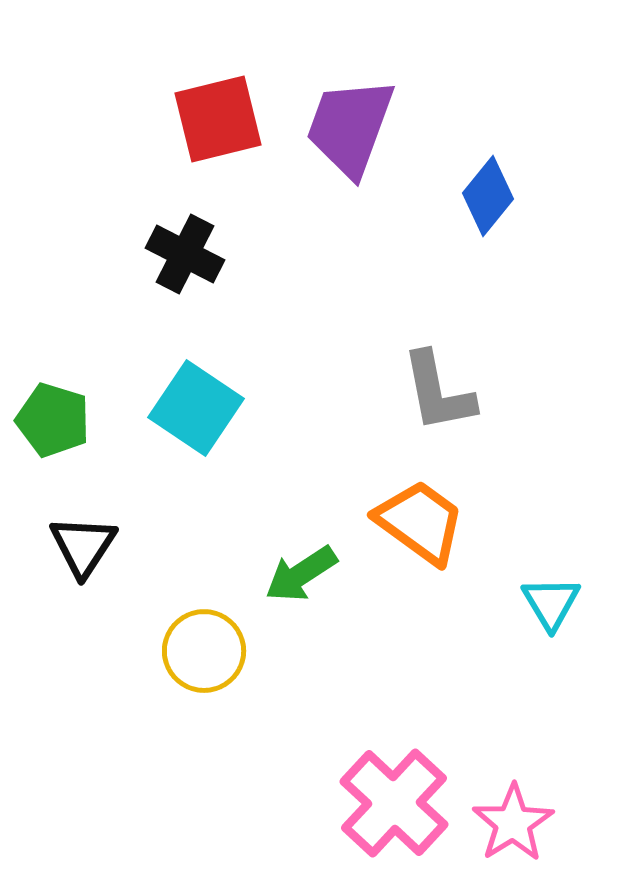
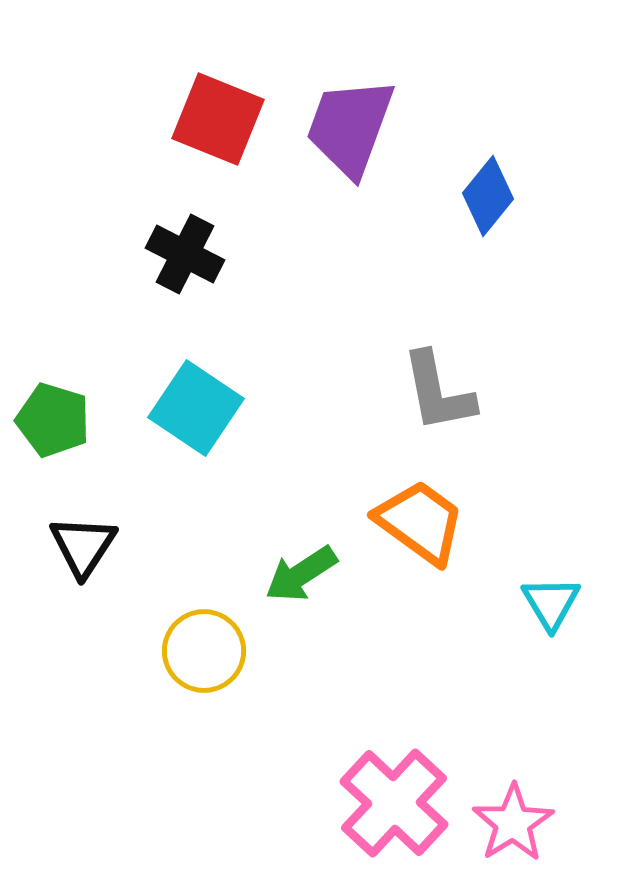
red square: rotated 36 degrees clockwise
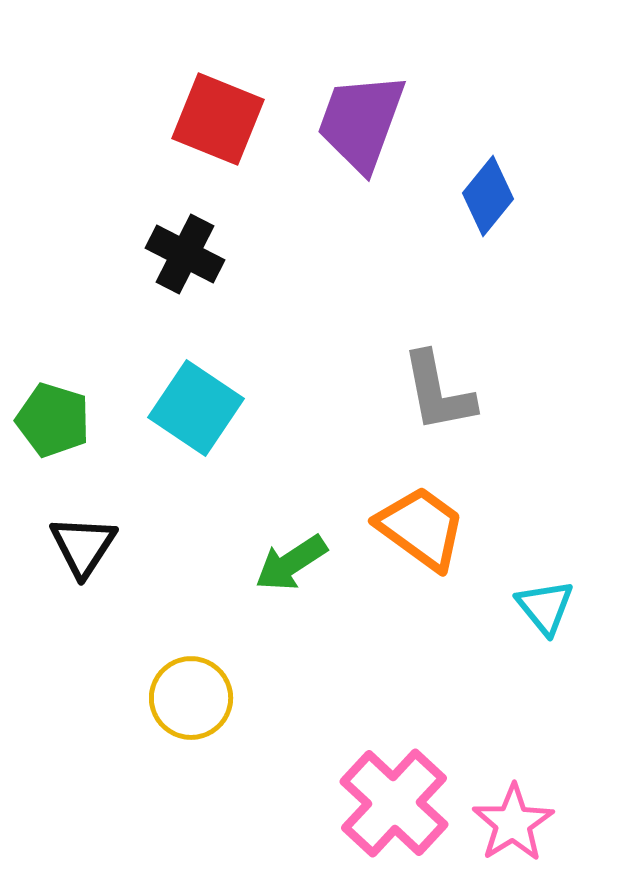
purple trapezoid: moved 11 px right, 5 px up
orange trapezoid: moved 1 px right, 6 px down
green arrow: moved 10 px left, 11 px up
cyan triangle: moved 6 px left, 4 px down; rotated 8 degrees counterclockwise
yellow circle: moved 13 px left, 47 px down
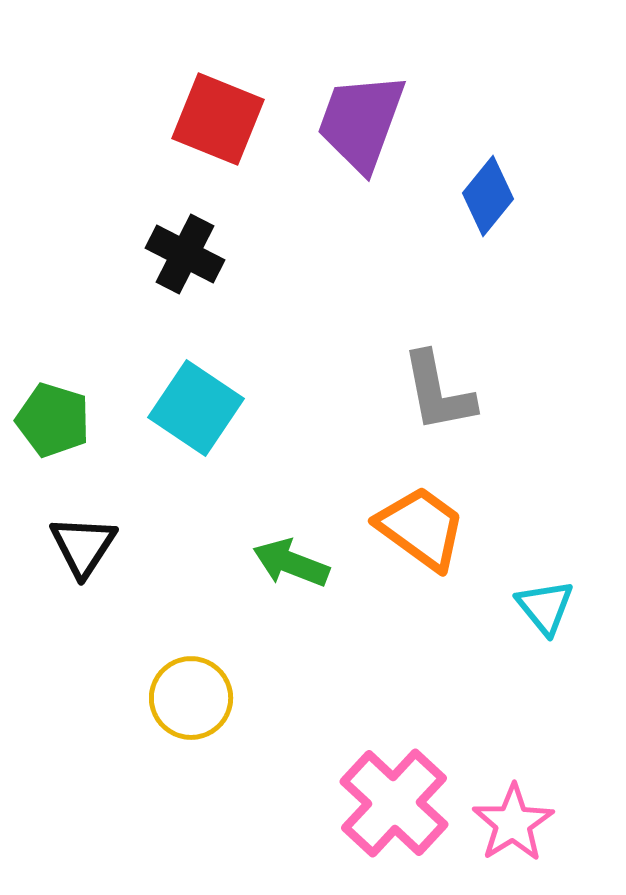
green arrow: rotated 54 degrees clockwise
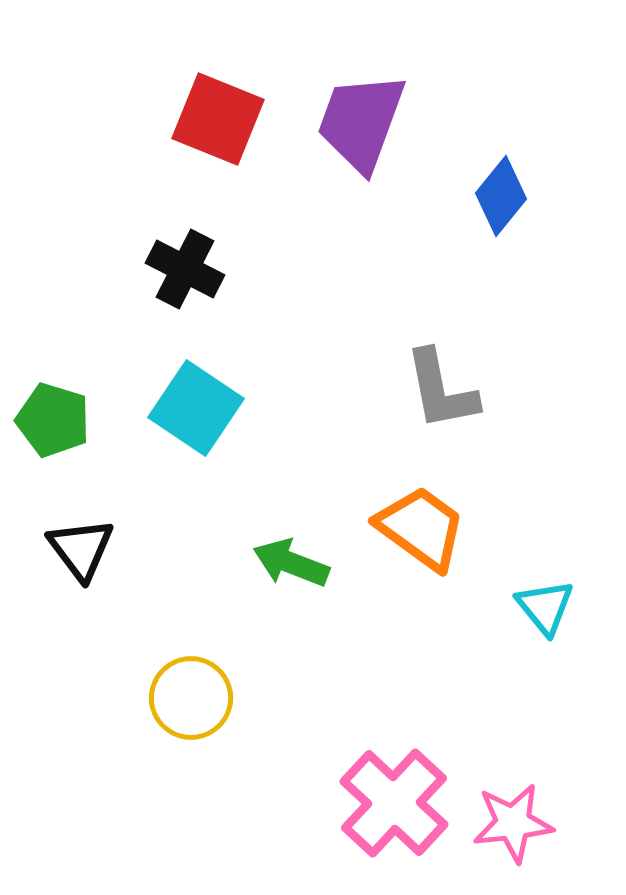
blue diamond: moved 13 px right
black cross: moved 15 px down
gray L-shape: moved 3 px right, 2 px up
black triangle: moved 2 px left, 3 px down; rotated 10 degrees counterclockwise
pink star: rotated 26 degrees clockwise
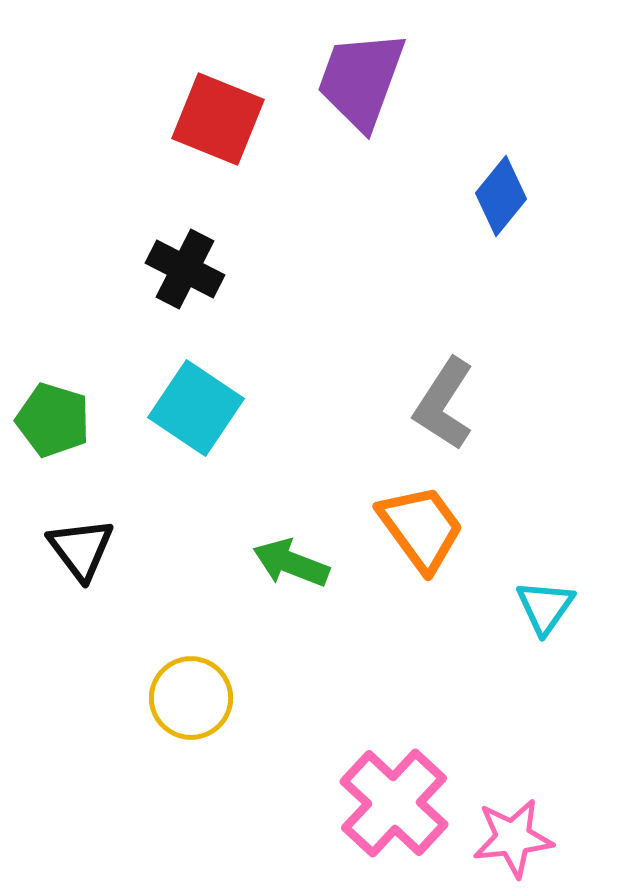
purple trapezoid: moved 42 px up
gray L-shape: moved 3 px right, 14 px down; rotated 44 degrees clockwise
orange trapezoid: rotated 18 degrees clockwise
cyan triangle: rotated 14 degrees clockwise
pink star: moved 15 px down
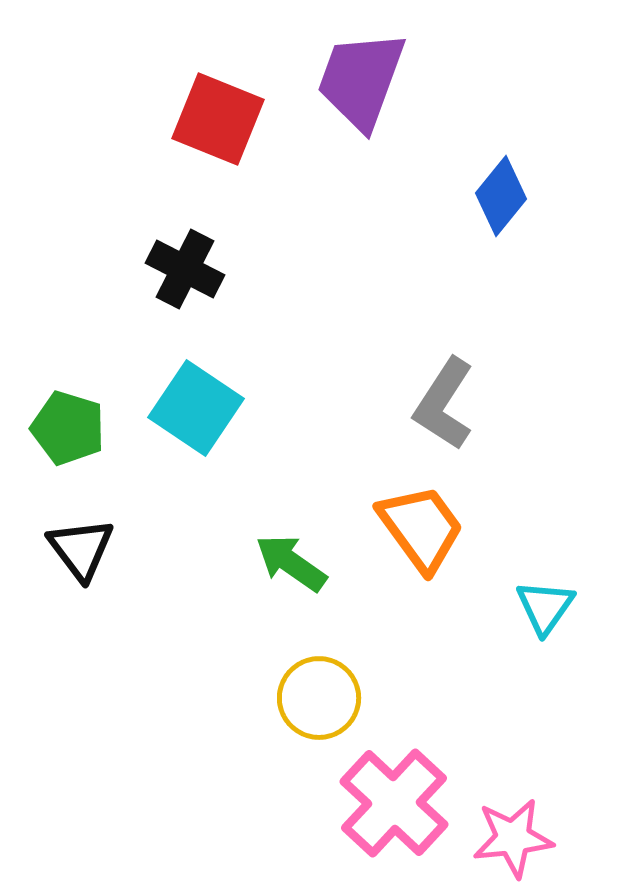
green pentagon: moved 15 px right, 8 px down
green arrow: rotated 14 degrees clockwise
yellow circle: moved 128 px right
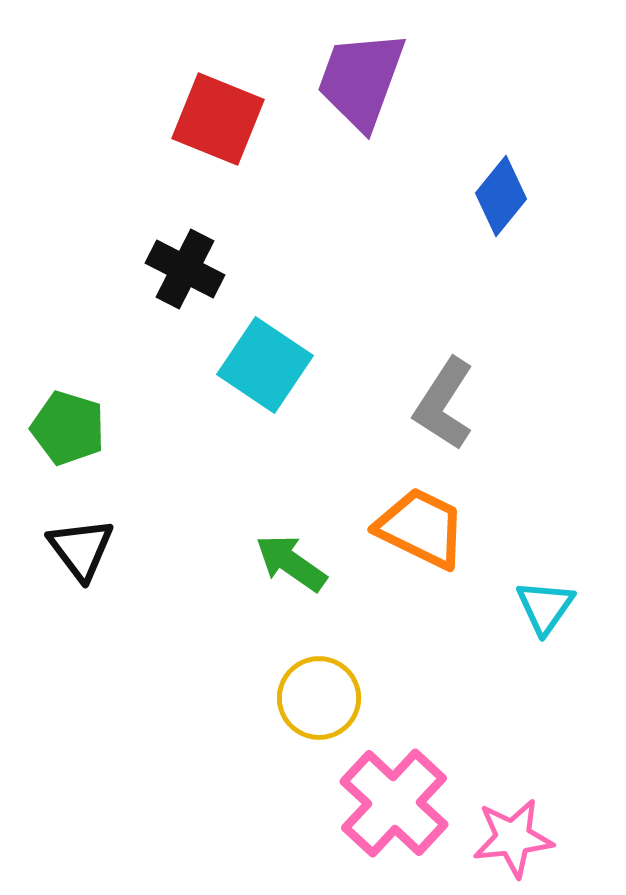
cyan square: moved 69 px right, 43 px up
orange trapezoid: rotated 28 degrees counterclockwise
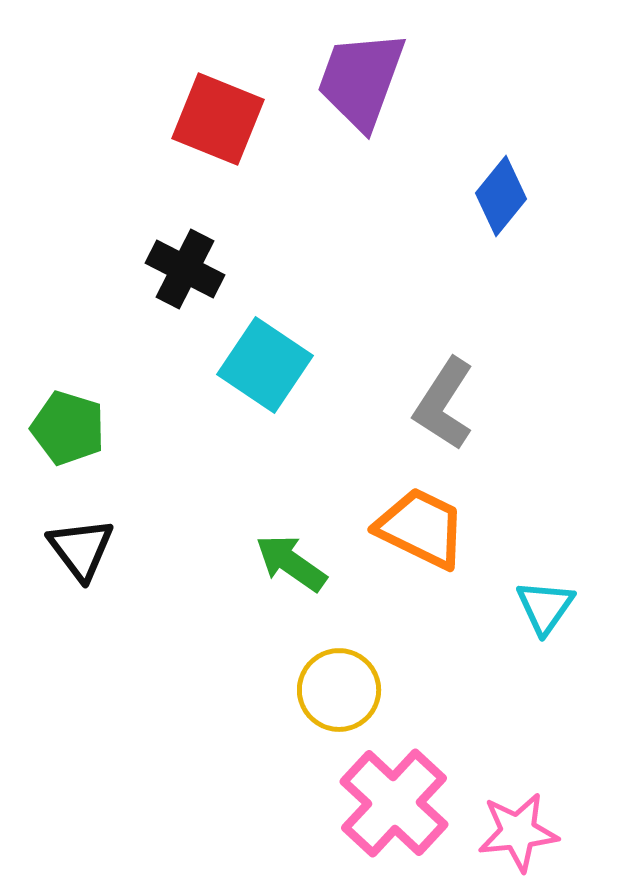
yellow circle: moved 20 px right, 8 px up
pink star: moved 5 px right, 6 px up
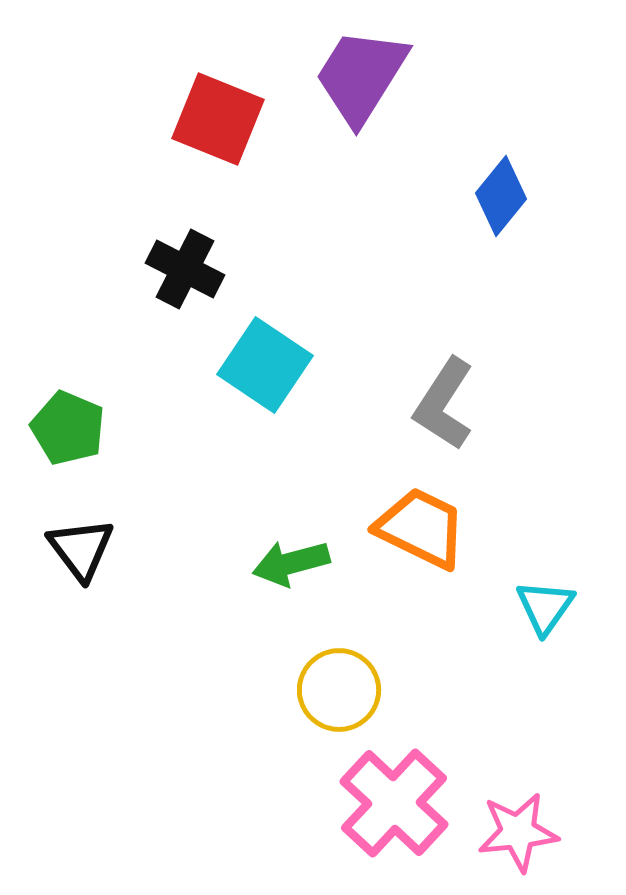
purple trapezoid: moved 4 px up; rotated 12 degrees clockwise
green pentagon: rotated 6 degrees clockwise
green arrow: rotated 50 degrees counterclockwise
